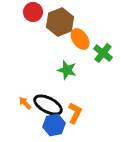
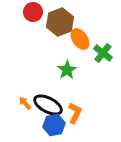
green star: rotated 24 degrees clockwise
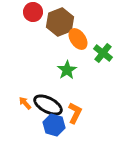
orange ellipse: moved 2 px left
blue hexagon: rotated 25 degrees clockwise
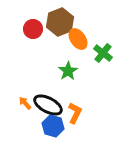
red circle: moved 17 px down
green star: moved 1 px right, 1 px down
blue hexagon: moved 1 px left, 1 px down
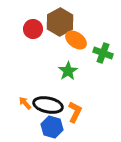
brown hexagon: rotated 8 degrees counterclockwise
orange ellipse: moved 2 px left, 1 px down; rotated 20 degrees counterclockwise
green cross: rotated 18 degrees counterclockwise
black ellipse: rotated 16 degrees counterclockwise
orange L-shape: moved 1 px up
blue hexagon: moved 1 px left, 1 px down
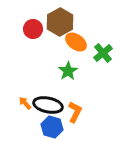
orange ellipse: moved 2 px down
green cross: rotated 30 degrees clockwise
